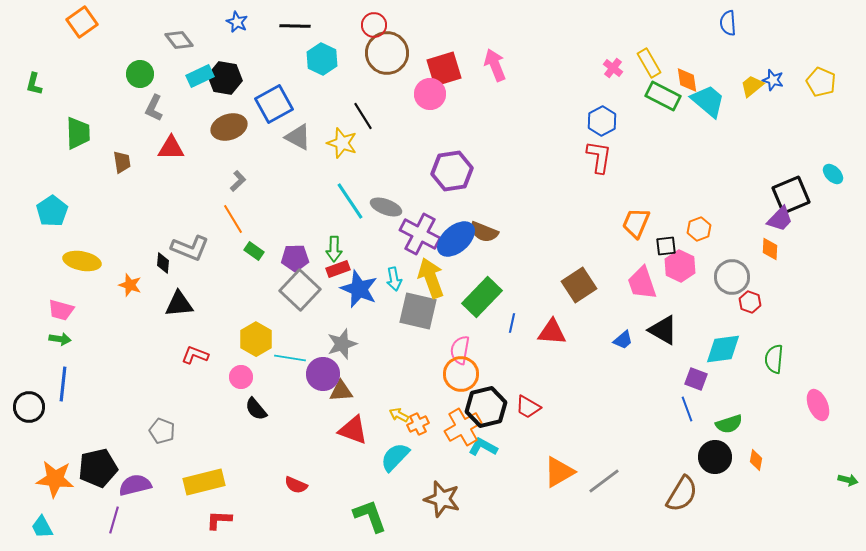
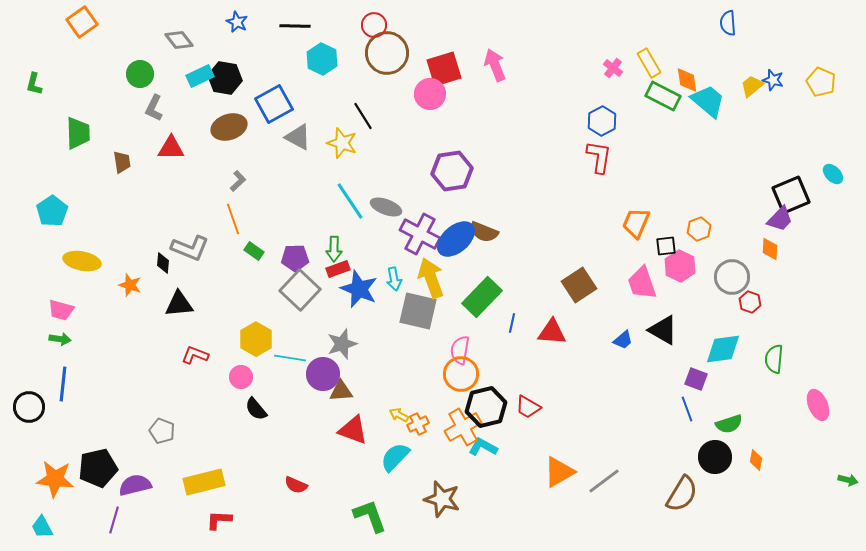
orange line at (233, 219): rotated 12 degrees clockwise
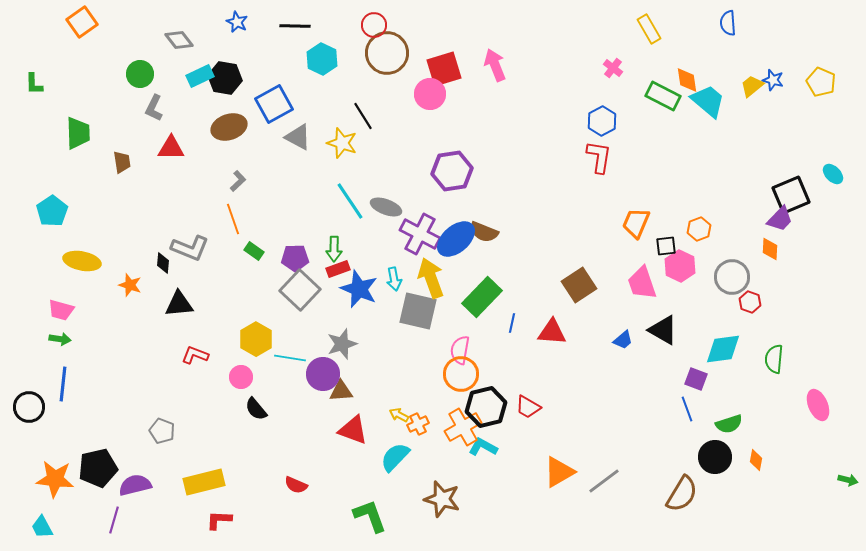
yellow rectangle at (649, 63): moved 34 px up
green L-shape at (34, 84): rotated 15 degrees counterclockwise
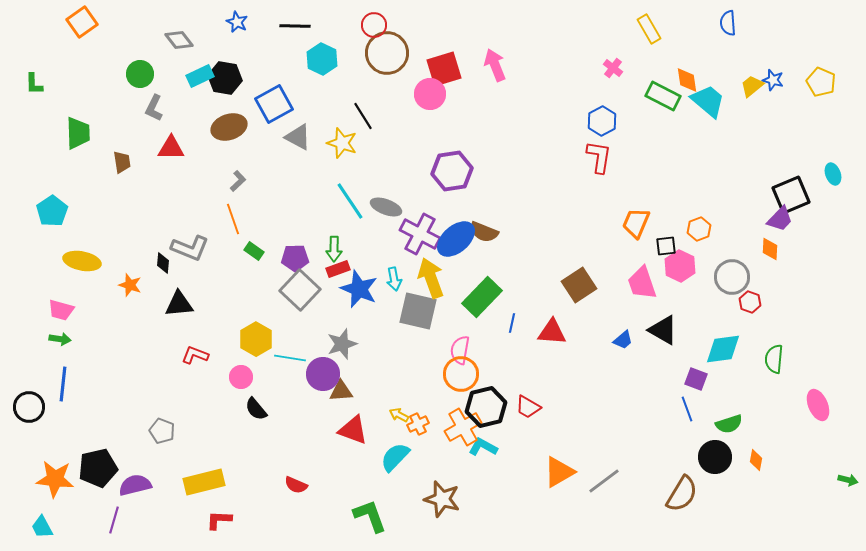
cyan ellipse at (833, 174): rotated 25 degrees clockwise
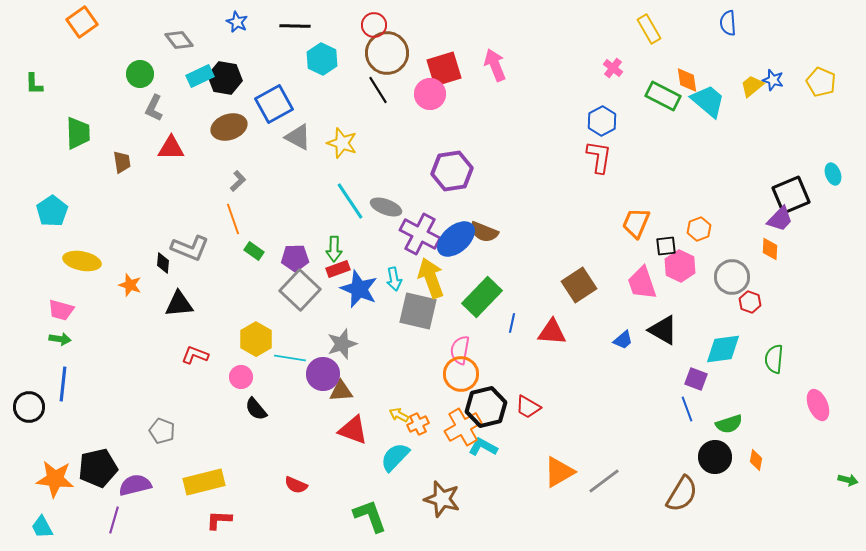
black line at (363, 116): moved 15 px right, 26 px up
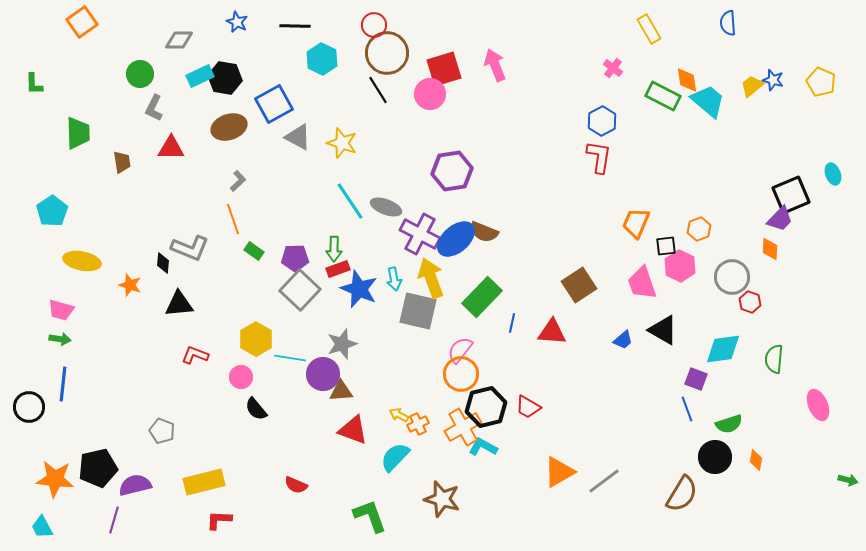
gray diamond at (179, 40): rotated 52 degrees counterclockwise
pink semicircle at (460, 350): rotated 28 degrees clockwise
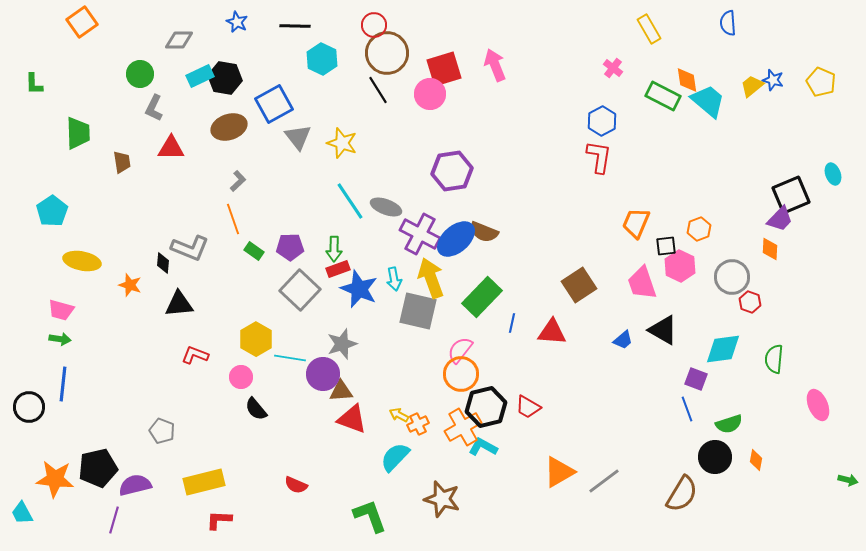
gray triangle at (298, 137): rotated 24 degrees clockwise
purple pentagon at (295, 258): moved 5 px left, 11 px up
red triangle at (353, 430): moved 1 px left, 11 px up
cyan trapezoid at (42, 527): moved 20 px left, 14 px up
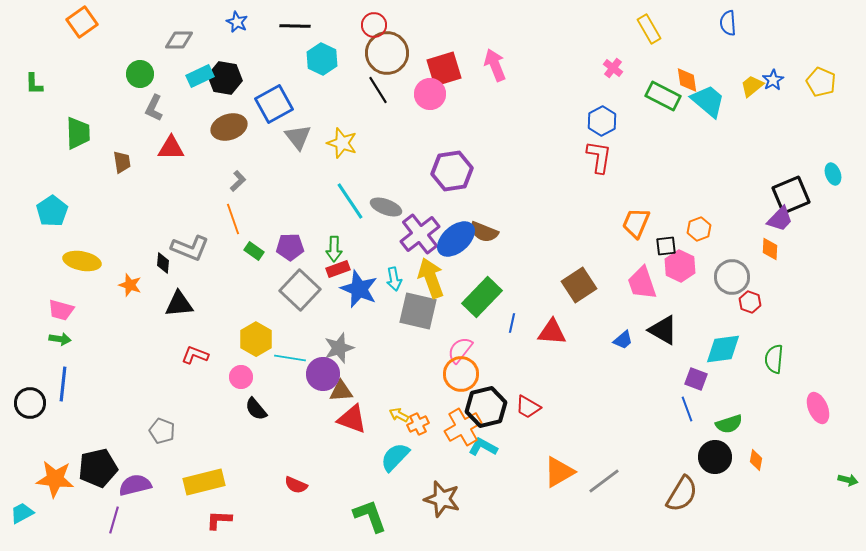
blue star at (773, 80): rotated 25 degrees clockwise
purple cross at (420, 234): rotated 24 degrees clockwise
gray star at (342, 344): moved 3 px left, 4 px down
pink ellipse at (818, 405): moved 3 px down
black circle at (29, 407): moved 1 px right, 4 px up
cyan trapezoid at (22, 513): rotated 90 degrees clockwise
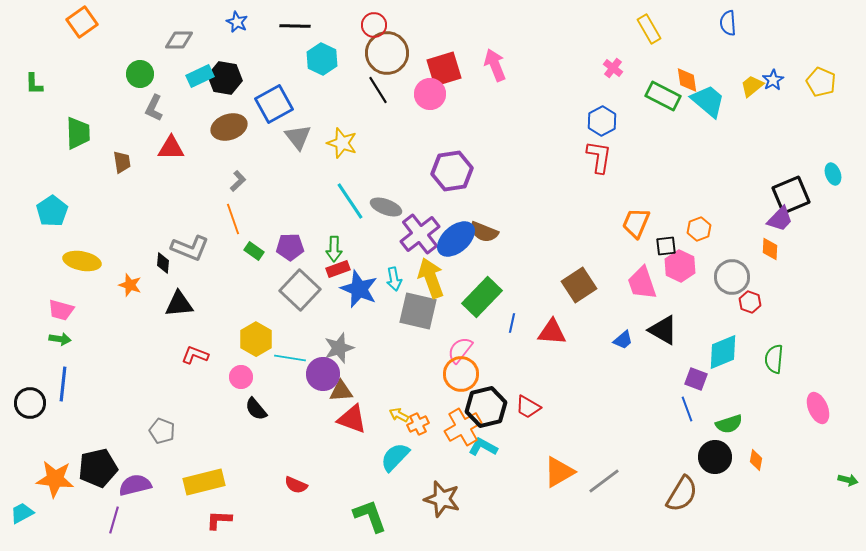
cyan diamond at (723, 349): moved 3 px down; rotated 15 degrees counterclockwise
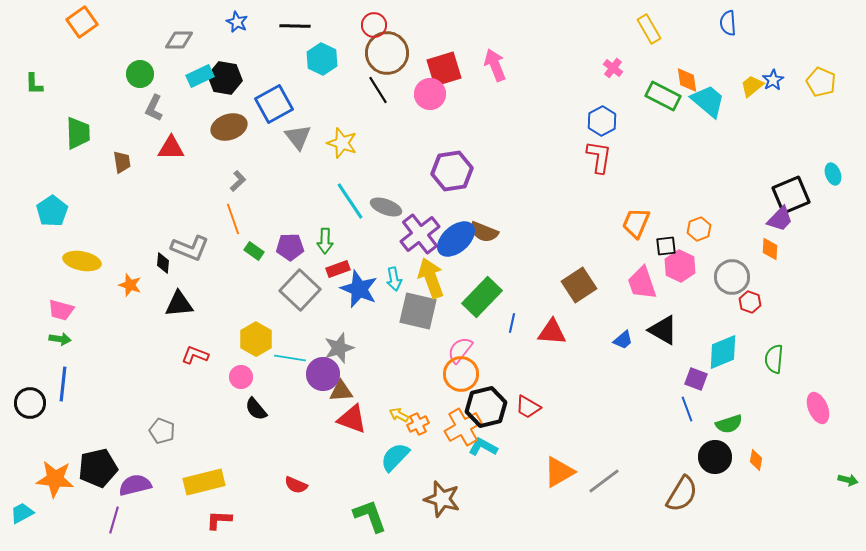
green arrow at (334, 249): moved 9 px left, 8 px up
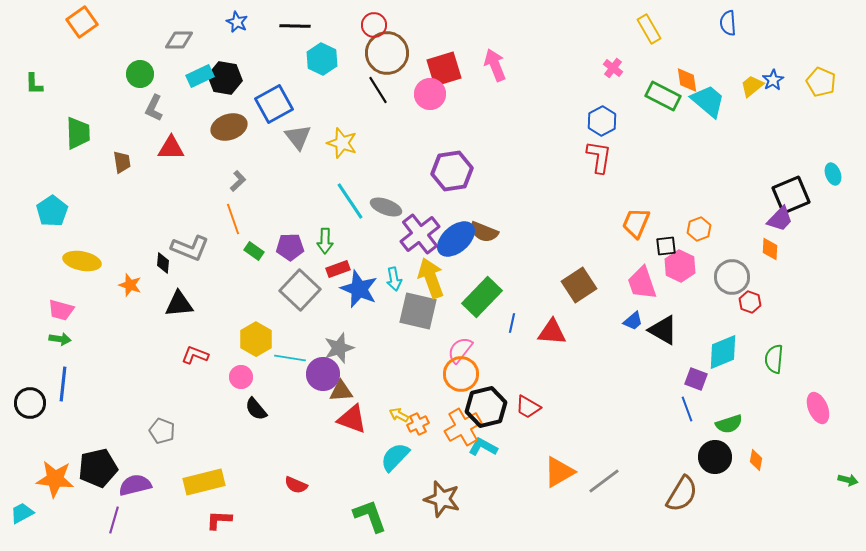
blue trapezoid at (623, 340): moved 10 px right, 19 px up
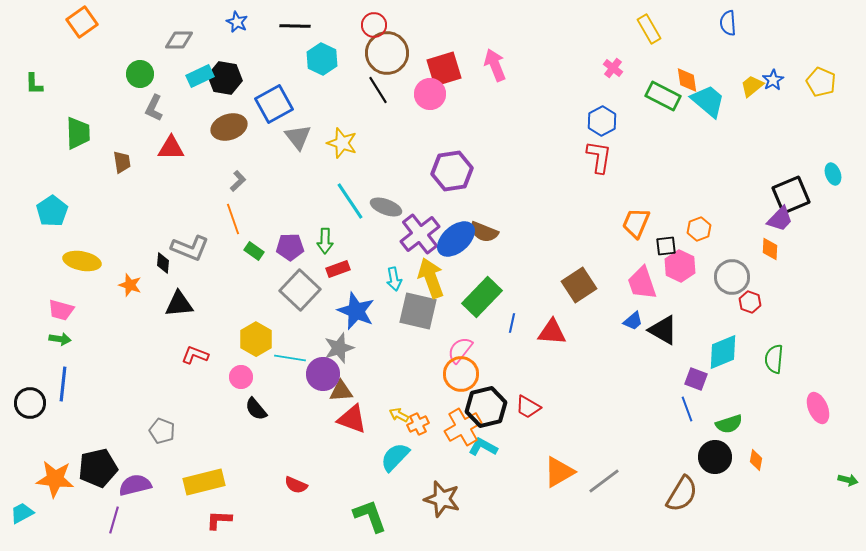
blue star at (359, 289): moved 3 px left, 22 px down
